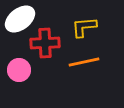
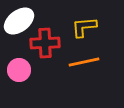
white ellipse: moved 1 px left, 2 px down
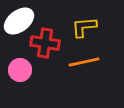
red cross: rotated 12 degrees clockwise
pink circle: moved 1 px right
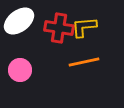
red cross: moved 14 px right, 15 px up
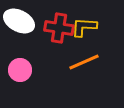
white ellipse: rotated 64 degrees clockwise
yellow L-shape: rotated 8 degrees clockwise
orange line: rotated 12 degrees counterclockwise
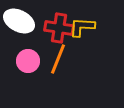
yellow L-shape: moved 2 px left
orange line: moved 26 px left, 3 px up; rotated 44 degrees counterclockwise
pink circle: moved 8 px right, 9 px up
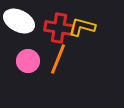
yellow L-shape: rotated 12 degrees clockwise
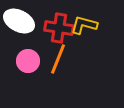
yellow L-shape: moved 2 px right, 2 px up
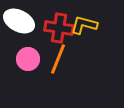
pink circle: moved 2 px up
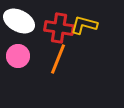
pink circle: moved 10 px left, 3 px up
